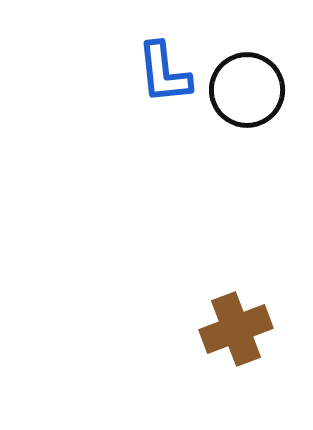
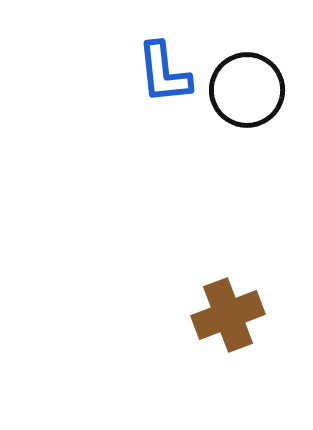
brown cross: moved 8 px left, 14 px up
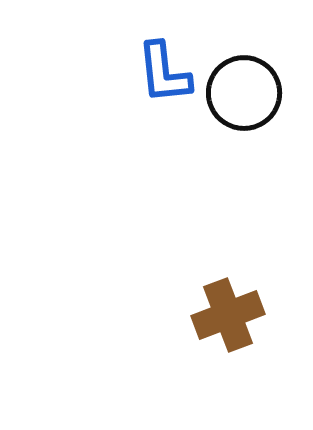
black circle: moved 3 px left, 3 px down
